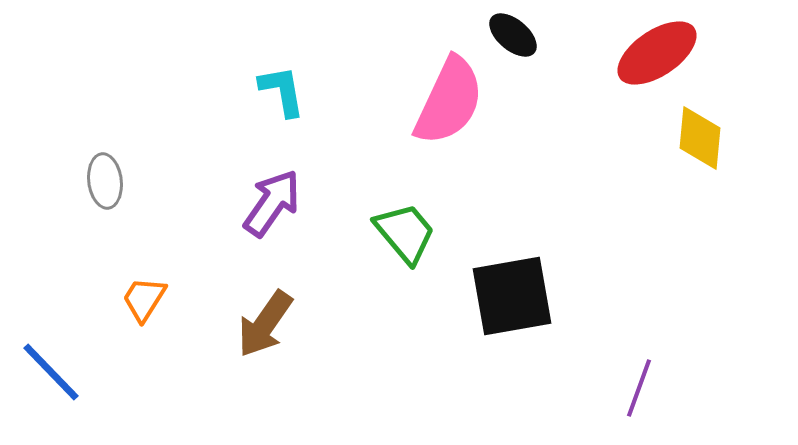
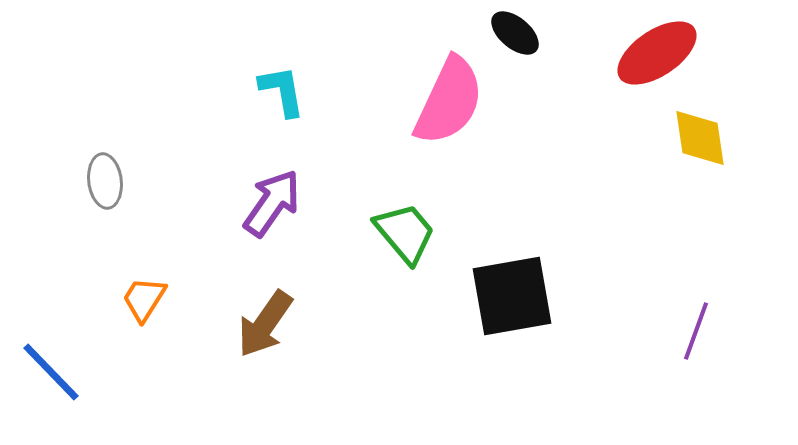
black ellipse: moved 2 px right, 2 px up
yellow diamond: rotated 14 degrees counterclockwise
purple line: moved 57 px right, 57 px up
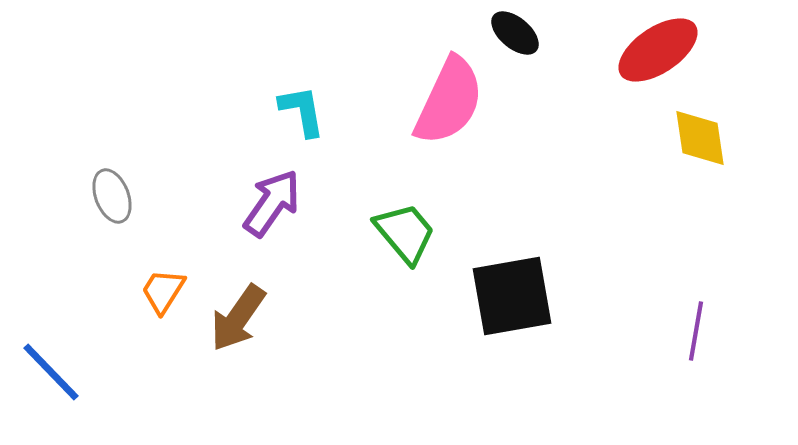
red ellipse: moved 1 px right, 3 px up
cyan L-shape: moved 20 px right, 20 px down
gray ellipse: moved 7 px right, 15 px down; rotated 14 degrees counterclockwise
orange trapezoid: moved 19 px right, 8 px up
brown arrow: moved 27 px left, 6 px up
purple line: rotated 10 degrees counterclockwise
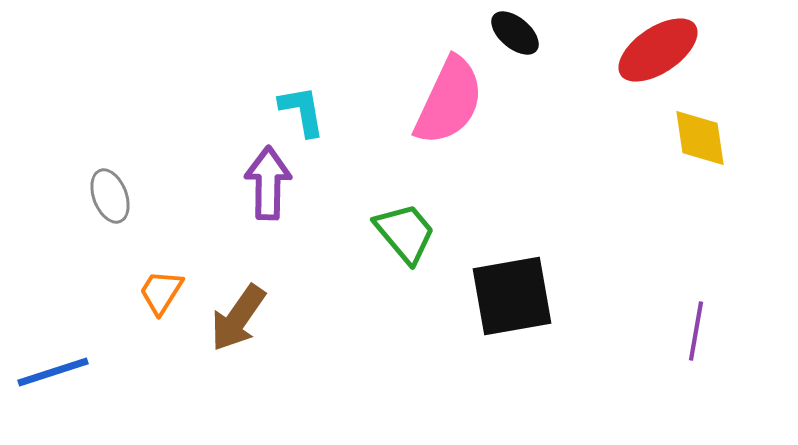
gray ellipse: moved 2 px left
purple arrow: moved 4 px left, 20 px up; rotated 34 degrees counterclockwise
orange trapezoid: moved 2 px left, 1 px down
blue line: moved 2 px right; rotated 64 degrees counterclockwise
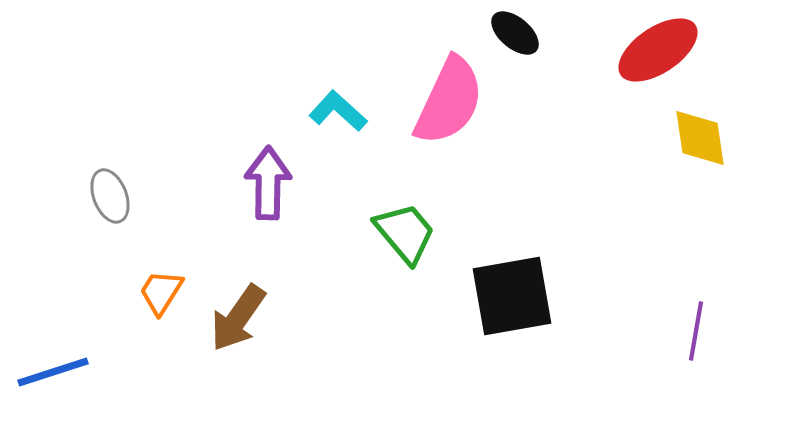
cyan L-shape: moved 36 px right; rotated 38 degrees counterclockwise
